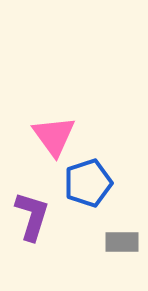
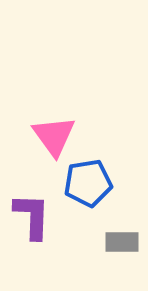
blue pentagon: rotated 9 degrees clockwise
purple L-shape: rotated 15 degrees counterclockwise
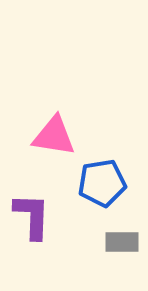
pink triangle: rotated 45 degrees counterclockwise
blue pentagon: moved 14 px right
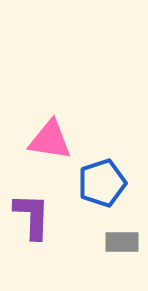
pink triangle: moved 4 px left, 4 px down
blue pentagon: rotated 9 degrees counterclockwise
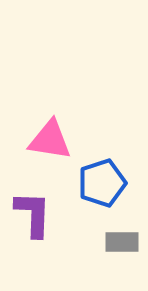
purple L-shape: moved 1 px right, 2 px up
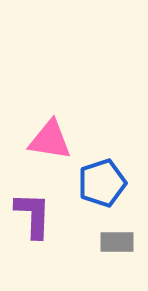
purple L-shape: moved 1 px down
gray rectangle: moved 5 px left
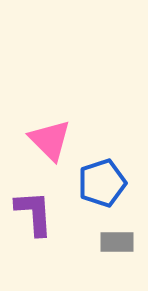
pink triangle: rotated 36 degrees clockwise
purple L-shape: moved 1 px right, 2 px up; rotated 6 degrees counterclockwise
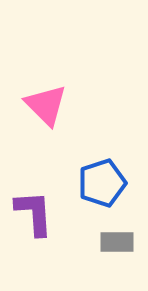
pink triangle: moved 4 px left, 35 px up
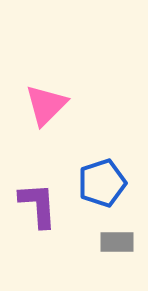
pink triangle: rotated 30 degrees clockwise
purple L-shape: moved 4 px right, 8 px up
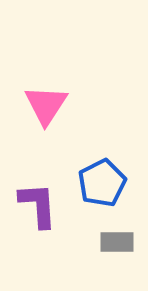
pink triangle: rotated 12 degrees counterclockwise
blue pentagon: rotated 9 degrees counterclockwise
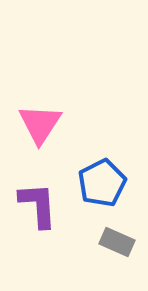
pink triangle: moved 6 px left, 19 px down
gray rectangle: rotated 24 degrees clockwise
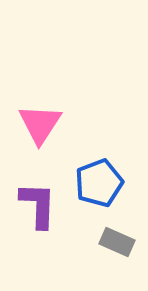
blue pentagon: moved 3 px left; rotated 6 degrees clockwise
purple L-shape: rotated 6 degrees clockwise
